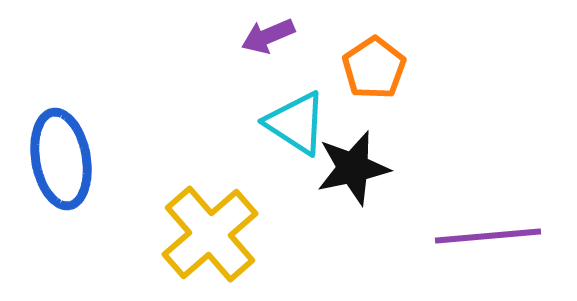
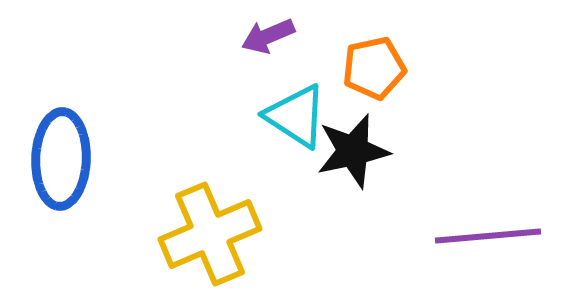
orange pentagon: rotated 22 degrees clockwise
cyan triangle: moved 7 px up
blue ellipse: rotated 12 degrees clockwise
black star: moved 17 px up
yellow cross: rotated 18 degrees clockwise
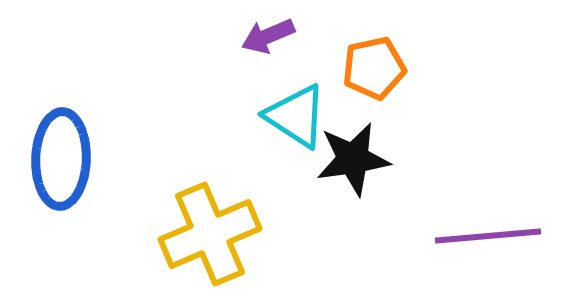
black star: moved 8 px down; rotated 4 degrees clockwise
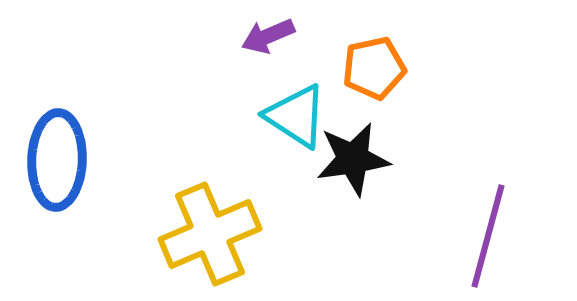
blue ellipse: moved 4 px left, 1 px down
purple line: rotated 70 degrees counterclockwise
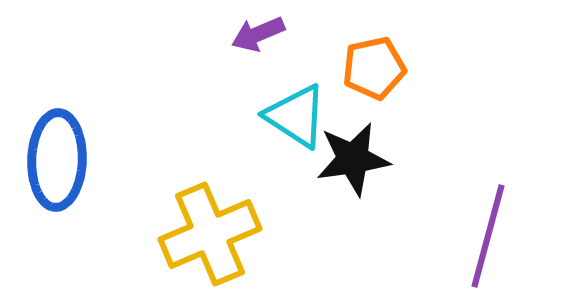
purple arrow: moved 10 px left, 2 px up
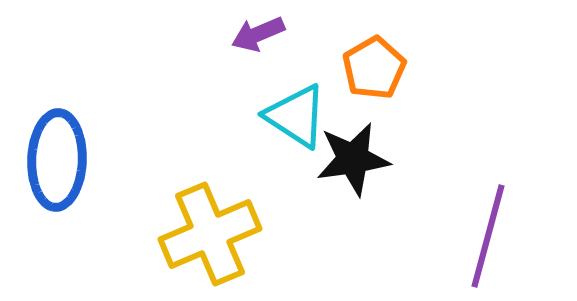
orange pentagon: rotated 18 degrees counterclockwise
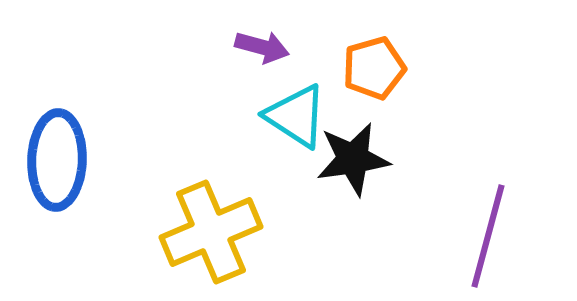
purple arrow: moved 4 px right, 13 px down; rotated 142 degrees counterclockwise
orange pentagon: rotated 14 degrees clockwise
yellow cross: moved 1 px right, 2 px up
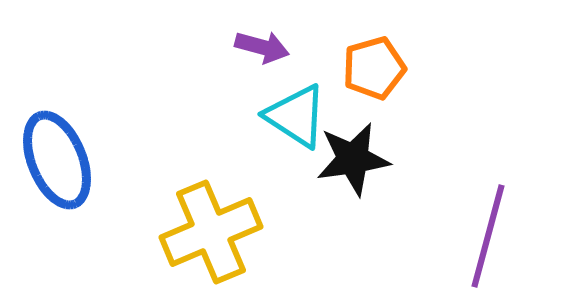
blue ellipse: rotated 24 degrees counterclockwise
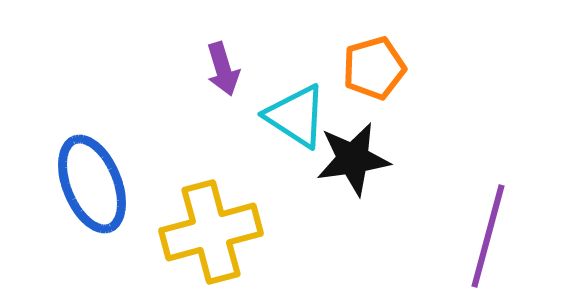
purple arrow: moved 39 px left, 22 px down; rotated 58 degrees clockwise
blue ellipse: moved 35 px right, 24 px down
yellow cross: rotated 8 degrees clockwise
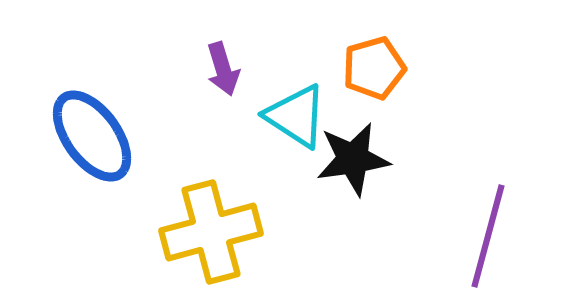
blue ellipse: moved 48 px up; rotated 14 degrees counterclockwise
